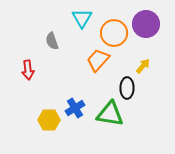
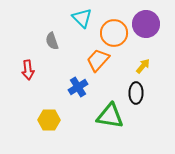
cyan triangle: rotated 15 degrees counterclockwise
black ellipse: moved 9 px right, 5 px down
blue cross: moved 3 px right, 21 px up
green triangle: moved 2 px down
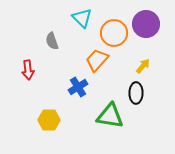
orange trapezoid: moved 1 px left
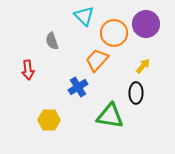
cyan triangle: moved 2 px right, 2 px up
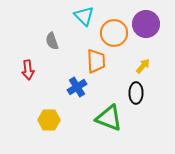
orange trapezoid: moved 1 px left, 1 px down; rotated 135 degrees clockwise
blue cross: moved 1 px left
green triangle: moved 1 px left, 2 px down; rotated 12 degrees clockwise
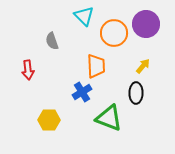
orange trapezoid: moved 5 px down
blue cross: moved 5 px right, 5 px down
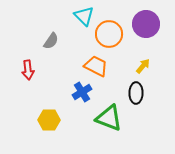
orange circle: moved 5 px left, 1 px down
gray semicircle: moved 1 px left; rotated 126 degrees counterclockwise
orange trapezoid: rotated 60 degrees counterclockwise
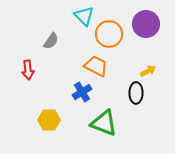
yellow arrow: moved 5 px right, 5 px down; rotated 21 degrees clockwise
green triangle: moved 5 px left, 5 px down
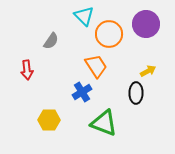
orange trapezoid: rotated 30 degrees clockwise
red arrow: moved 1 px left
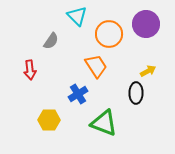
cyan triangle: moved 7 px left
red arrow: moved 3 px right
blue cross: moved 4 px left, 2 px down
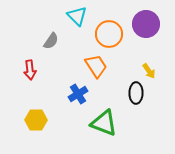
yellow arrow: moved 1 px right; rotated 84 degrees clockwise
yellow hexagon: moved 13 px left
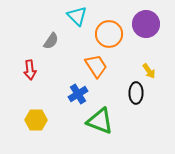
green triangle: moved 4 px left, 2 px up
